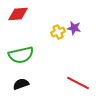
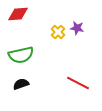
purple star: moved 3 px right
yellow cross: rotated 24 degrees counterclockwise
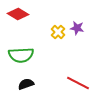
red diamond: rotated 35 degrees clockwise
green semicircle: rotated 10 degrees clockwise
black semicircle: moved 5 px right
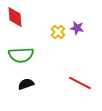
red diamond: moved 3 px left, 3 px down; rotated 55 degrees clockwise
red line: moved 2 px right
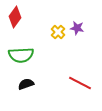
red diamond: rotated 40 degrees clockwise
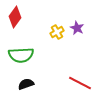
purple star: rotated 16 degrees clockwise
yellow cross: moved 1 px left; rotated 16 degrees clockwise
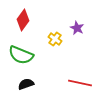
red diamond: moved 8 px right, 3 px down
yellow cross: moved 2 px left, 7 px down; rotated 24 degrees counterclockwise
green semicircle: rotated 25 degrees clockwise
red line: rotated 15 degrees counterclockwise
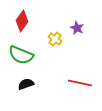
red diamond: moved 1 px left, 1 px down
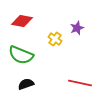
red diamond: rotated 65 degrees clockwise
purple star: rotated 24 degrees clockwise
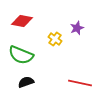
black semicircle: moved 2 px up
